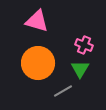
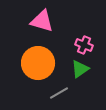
pink triangle: moved 5 px right
green triangle: rotated 24 degrees clockwise
gray line: moved 4 px left, 2 px down
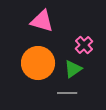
pink cross: rotated 24 degrees clockwise
green triangle: moved 7 px left
gray line: moved 8 px right; rotated 30 degrees clockwise
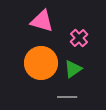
pink cross: moved 5 px left, 7 px up
orange circle: moved 3 px right
gray line: moved 4 px down
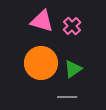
pink cross: moved 7 px left, 12 px up
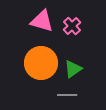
gray line: moved 2 px up
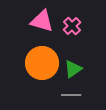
orange circle: moved 1 px right
gray line: moved 4 px right
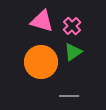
orange circle: moved 1 px left, 1 px up
green triangle: moved 17 px up
gray line: moved 2 px left, 1 px down
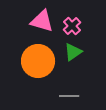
orange circle: moved 3 px left, 1 px up
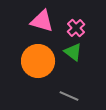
pink cross: moved 4 px right, 2 px down
green triangle: rotated 48 degrees counterclockwise
gray line: rotated 24 degrees clockwise
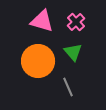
pink cross: moved 6 px up
green triangle: rotated 12 degrees clockwise
gray line: moved 1 px left, 9 px up; rotated 42 degrees clockwise
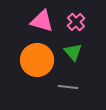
orange circle: moved 1 px left, 1 px up
gray line: rotated 60 degrees counterclockwise
